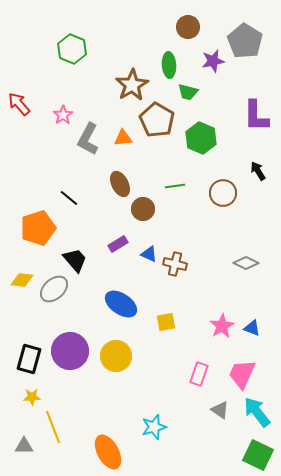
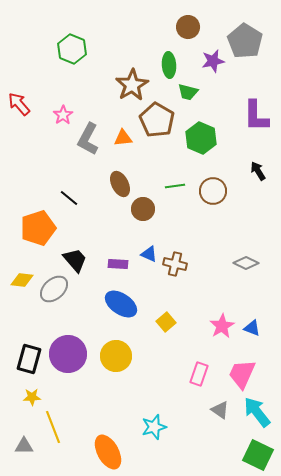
brown circle at (223, 193): moved 10 px left, 2 px up
purple rectangle at (118, 244): moved 20 px down; rotated 36 degrees clockwise
yellow square at (166, 322): rotated 30 degrees counterclockwise
purple circle at (70, 351): moved 2 px left, 3 px down
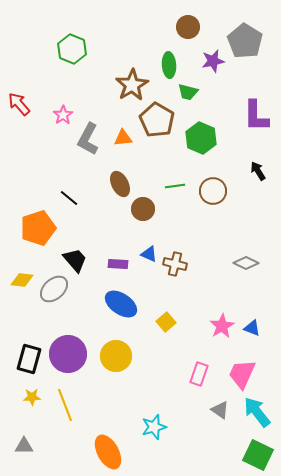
yellow line at (53, 427): moved 12 px right, 22 px up
